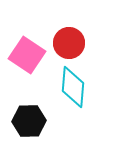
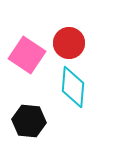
black hexagon: rotated 8 degrees clockwise
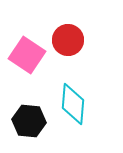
red circle: moved 1 px left, 3 px up
cyan diamond: moved 17 px down
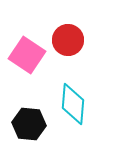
black hexagon: moved 3 px down
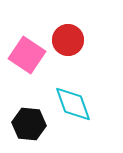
cyan diamond: rotated 24 degrees counterclockwise
